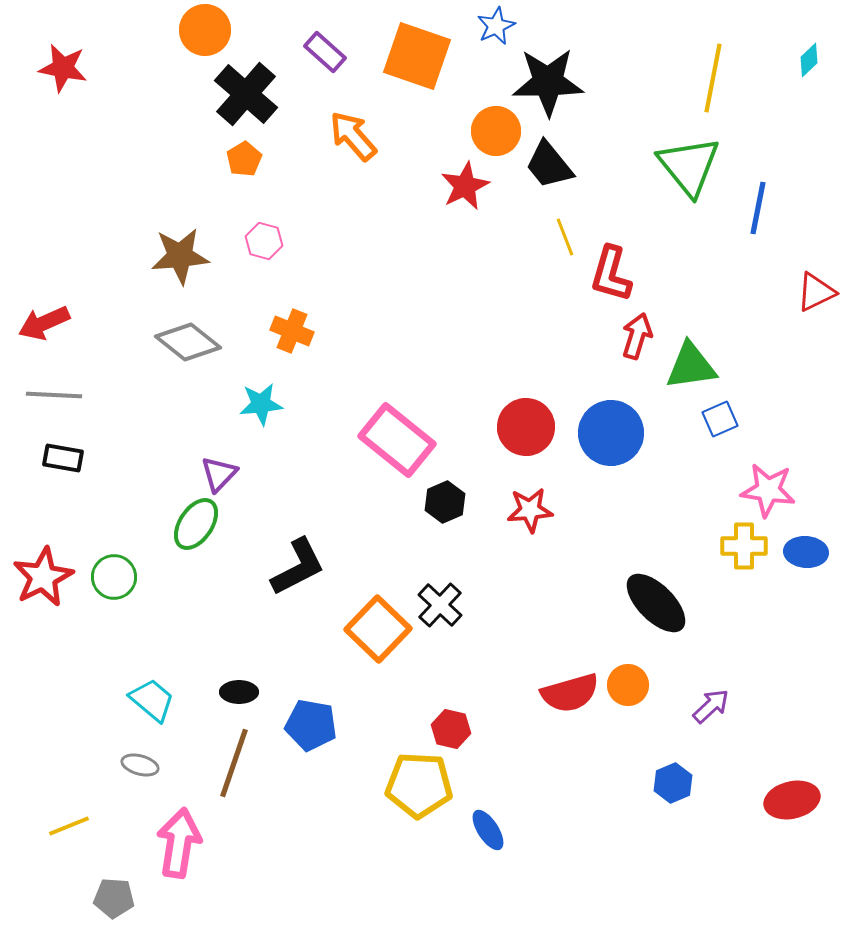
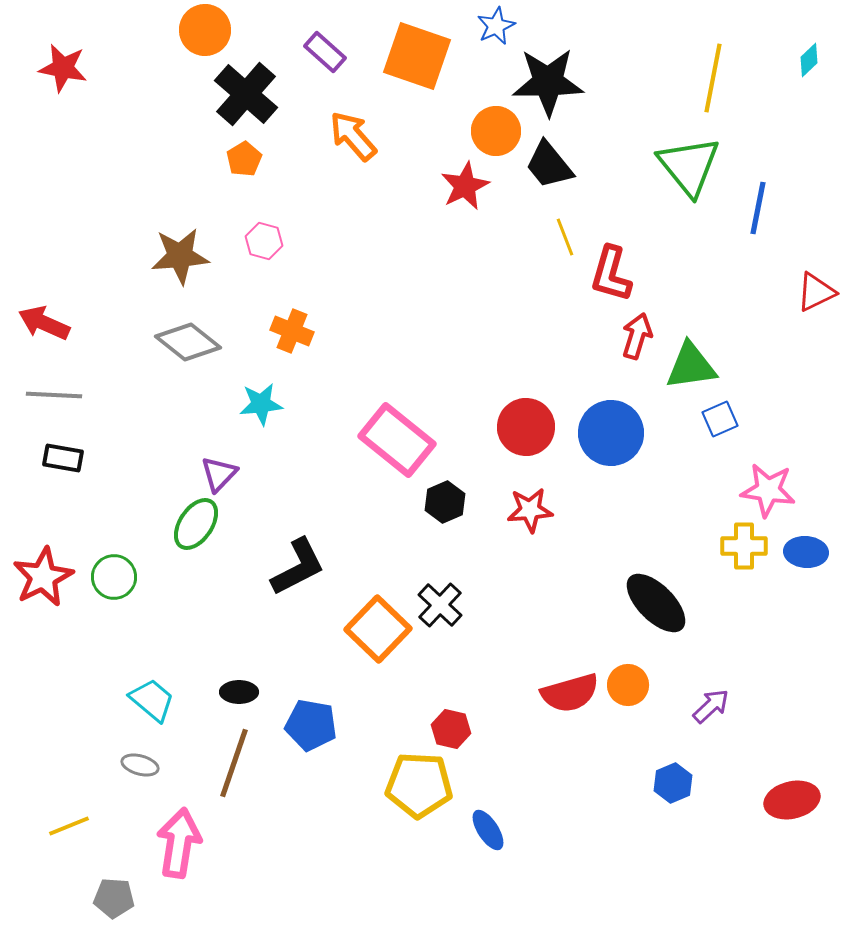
red arrow at (44, 323): rotated 48 degrees clockwise
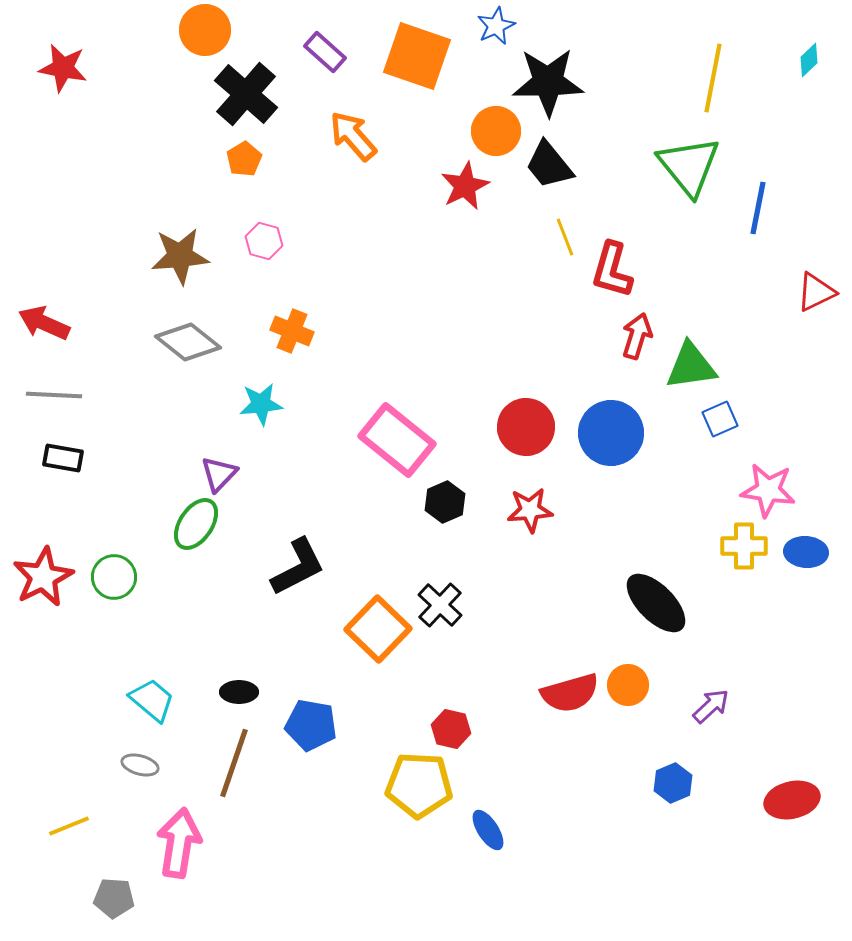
red L-shape at (611, 274): moved 1 px right, 4 px up
